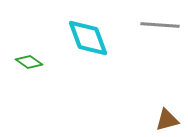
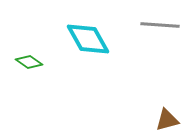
cyan diamond: moved 1 px down; rotated 9 degrees counterclockwise
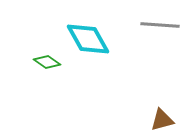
green diamond: moved 18 px right
brown triangle: moved 5 px left
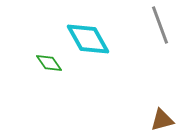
gray line: rotated 66 degrees clockwise
green diamond: moved 2 px right, 1 px down; rotated 20 degrees clockwise
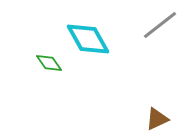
gray line: rotated 72 degrees clockwise
brown triangle: moved 5 px left, 1 px up; rotated 10 degrees counterclockwise
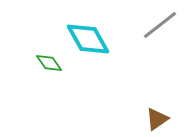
brown triangle: rotated 10 degrees counterclockwise
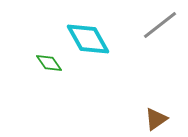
brown triangle: moved 1 px left
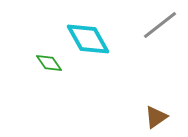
brown triangle: moved 2 px up
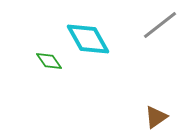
green diamond: moved 2 px up
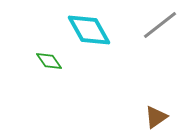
cyan diamond: moved 1 px right, 9 px up
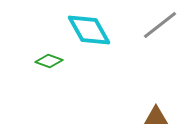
green diamond: rotated 36 degrees counterclockwise
brown triangle: rotated 35 degrees clockwise
